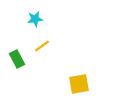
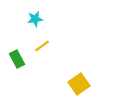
yellow square: rotated 25 degrees counterclockwise
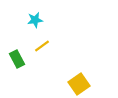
cyan star: moved 1 px down
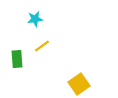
cyan star: moved 1 px up
green rectangle: rotated 24 degrees clockwise
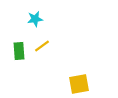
green rectangle: moved 2 px right, 8 px up
yellow square: rotated 25 degrees clockwise
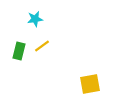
green rectangle: rotated 18 degrees clockwise
yellow square: moved 11 px right
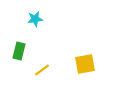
yellow line: moved 24 px down
yellow square: moved 5 px left, 20 px up
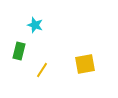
cyan star: moved 6 px down; rotated 28 degrees clockwise
yellow line: rotated 21 degrees counterclockwise
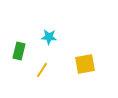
cyan star: moved 14 px right, 12 px down; rotated 14 degrees counterclockwise
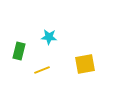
yellow line: rotated 35 degrees clockwise
